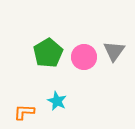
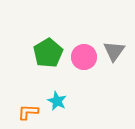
orange L-shape: moved 4 px right
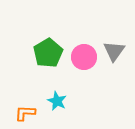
orange L-shape: moved 3 px left, 1 px down
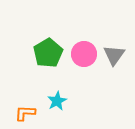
gray triangle: moved 4 px down
pink circle: moved 3 px up
cyan star: rotated 18 degrees clockwise
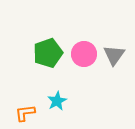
green pentagon: rotated 12 degrees clockwise
orange L-shape: rotated 10 degrees counterclockwise
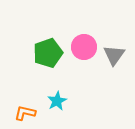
pink circle: moved 7 px up
orange L-shape: rotated 20 degrees clockwise
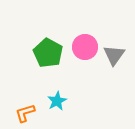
pink circle: moved 1 px right
green pentagon: rotated 24 degrees counterclockwise
orange L-shape: rotated 30 degrees counterclockwise
